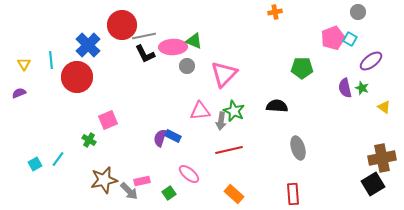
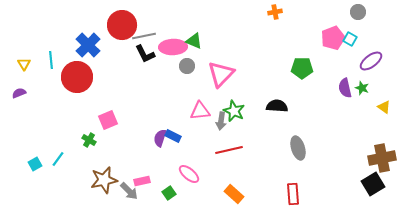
pink triangle at (224, 74): moved 3 px left
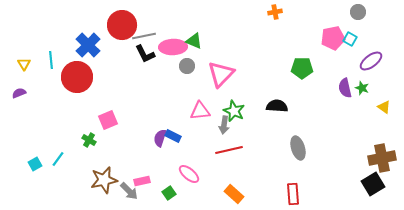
pink pentagon at (333, 38): rotated 10 degrees clockwise
gray arrow at (221, 121): moved 3 px right, 4 px down
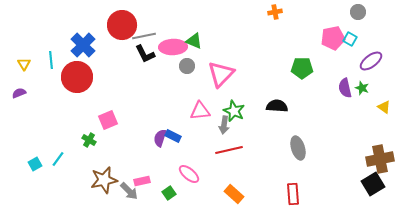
blue cross at (88, 45): moved 5 px left
brown cross at (382, 158): moved 2 px left, 1 px down
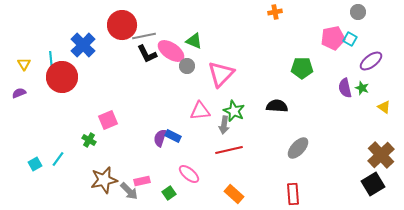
pink ellipse at (173, 47): moved 2 px left, 4 px down; rotated 36 degrees clockwise
black L-shape at (145, 54): moved 2 px right
red circle at (77, 77): moved 15 px left
gray ellipse at (298, 148): rotated 60 degrees clockwise
brown cross at (380, 159): moved 1 px right, 4 px up; rotated 32 degrees counterclockwise
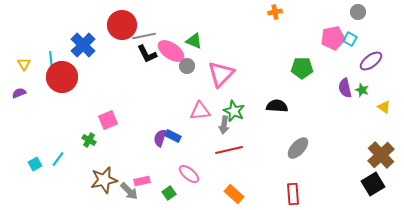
green star at (362, 88): moved 2 px down
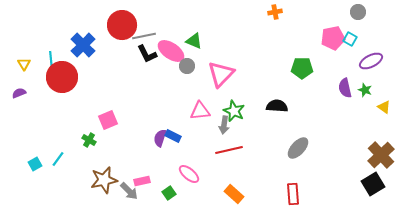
purple ellipse at (371, 61): rotated 10 degrees clockwise
green star at (362, 90): moved 3 px right
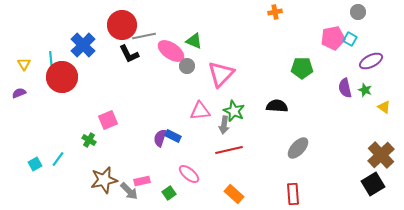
black L-shape at (147, 54): moved 18 px left
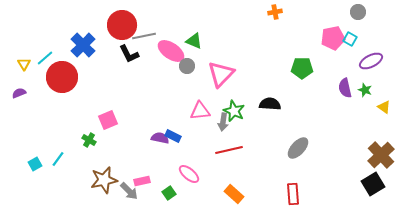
cyan line at (51, 60): moved 6 px left, 2 px up; rotated 54 degrees clockwise
black semicircle at (277, 106): moved 7 px left, 2 px up
gray arrow at (224, 125): moved 1 px left, 3 px up
purple semicircle at (160, 138): rotated 84 degrees clockwise
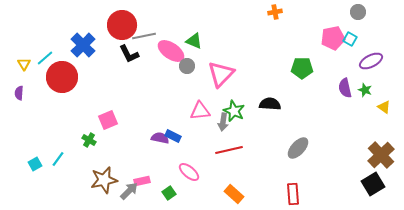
purple semicircle at (19, 93): rotated 64 degrees counterclockwise
pink ellipse at (189, 174): moved 2 px up
gray arrow at (129, 191): rotated 90 degrees counterclockwise
